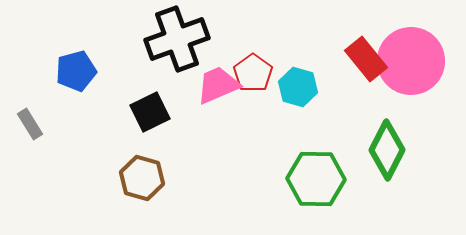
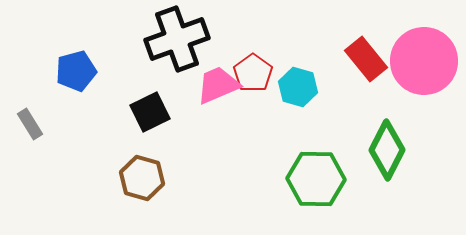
pink circle: moved 13 px right
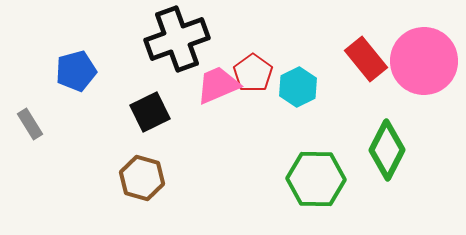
cyan hexagon: rotated 18 degrees clockwise
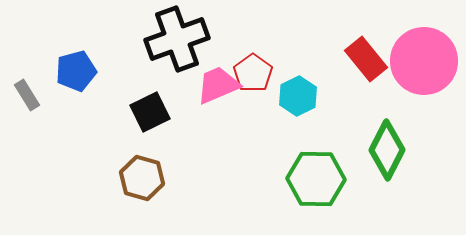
cyan hexagon: moved 9 px down
gray rectangle: moved 3 px left, 29 px up
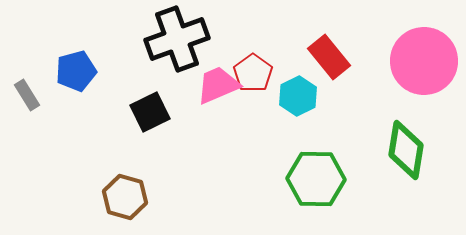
red rectangle: moved 37 px left, 2 px up
green diamond: moved 19 px right; rotated 18 degrees counterclockwise
brown hexagon: moved 17 px left, 19 px down
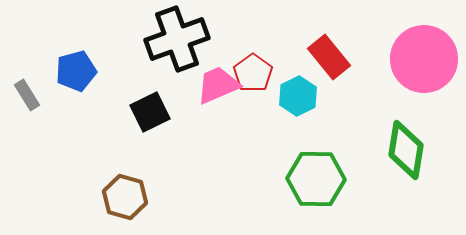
pink circle: moved 2 px up
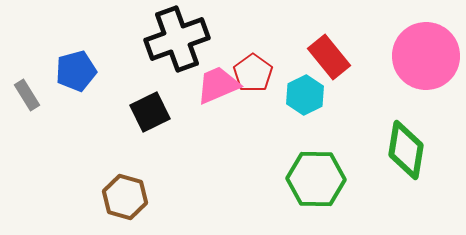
pink circle: moved 2 px right, 3 px up
cyan hexagon: moved 7 px right, 1 px up
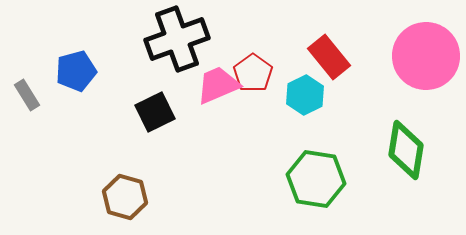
black square: moved 5 px right
green hexagon: rotated 8 degrees clockwise
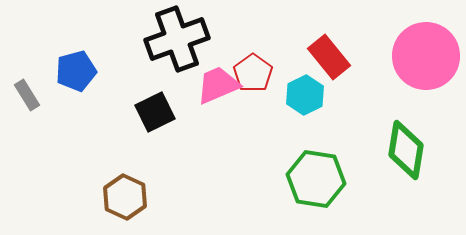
brown hexagon: rotated 9 degrees clockwise
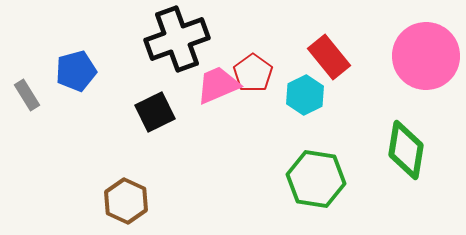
brown hexagon: moved 1 px right, 4 px down
